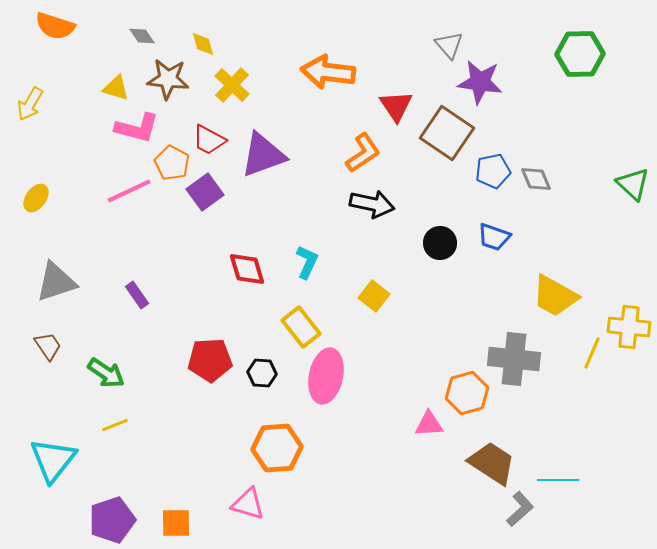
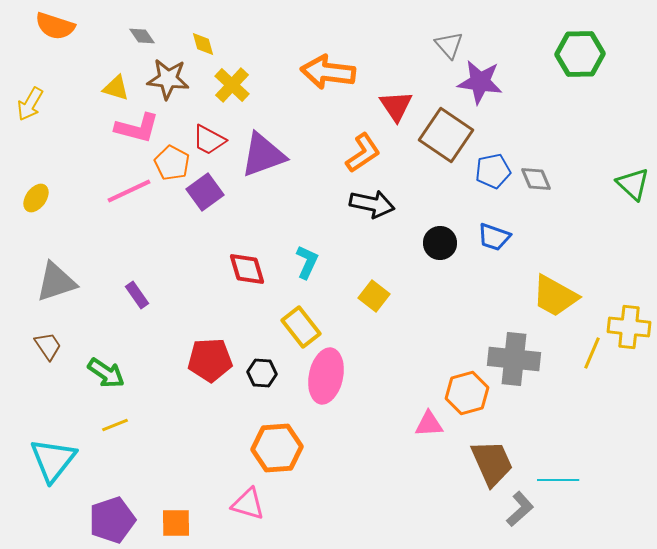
brown square at (447, 133): moved 1 px left, 2 px down
brown trapezoid at (492, 463): rotated 33 degrees clockwise
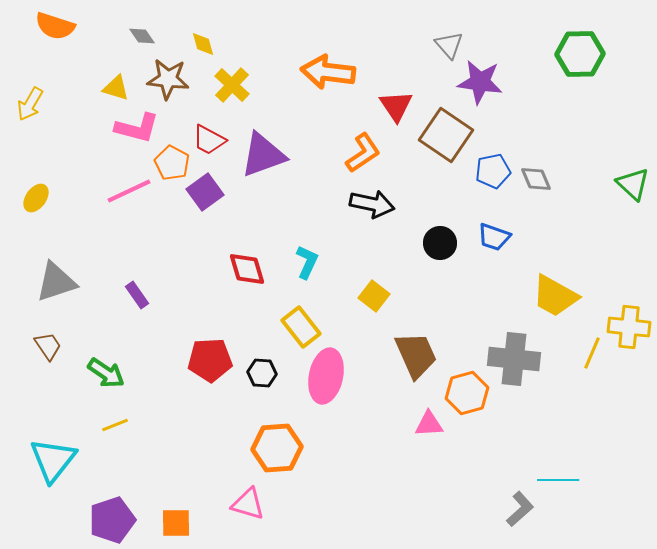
brown trapezoid at (492, 463): moved 76 px left, 108 px up
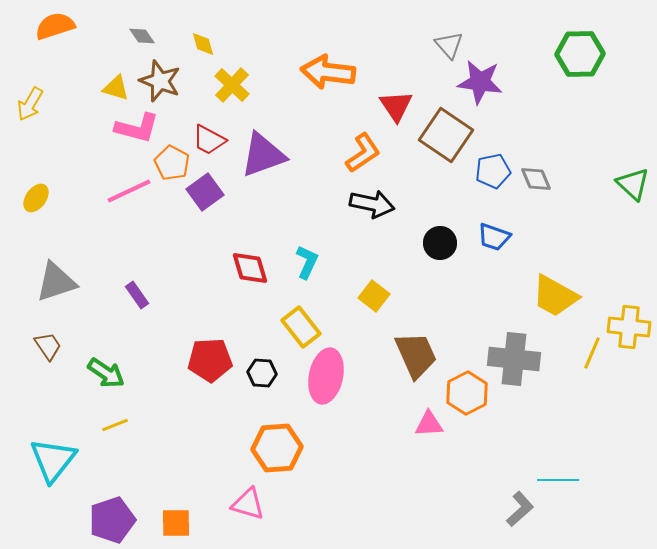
orange semicircle at (55, 26): rotated 144 degrees clockwise
brown star at (168, 79): moved 8 px left, 2 px down; rotated 15 degrees clockwise
red diamond at (247, 269): moved 3 px right, 1 px up
orange hexagon at (467, 393): rotated 12 degrees counterclockwise
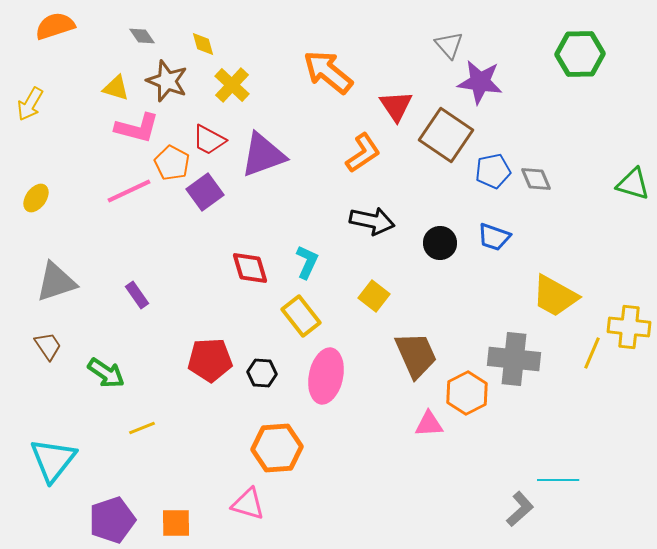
orange arrow at (328, 72): rotated 32 degrees clockwise
brown star at (160, 81): moved 7 px right
green triangle at (633, 184): rotated 27 degrees counterclockwise
black arrow at (372, 204): moved 17 px down
yellow rectangle at (301, 327): moved 11 px up
yellow line at (115, 425): moved 27 px right, 3 px down
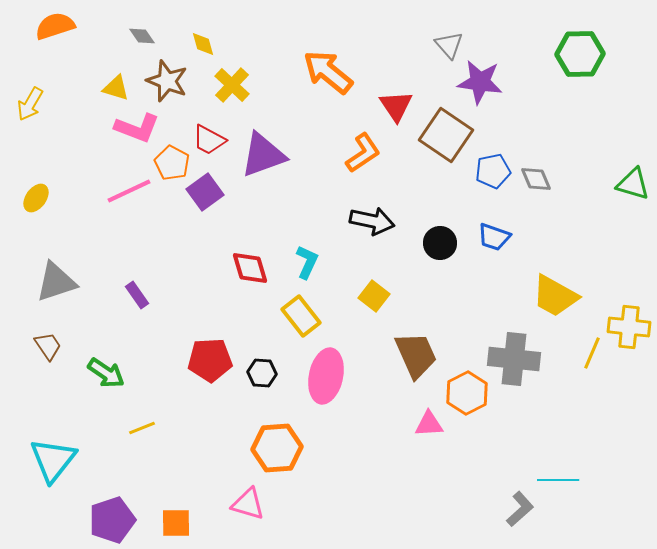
pink L-shape at (137, 128): rotated 6 degrees clockwise
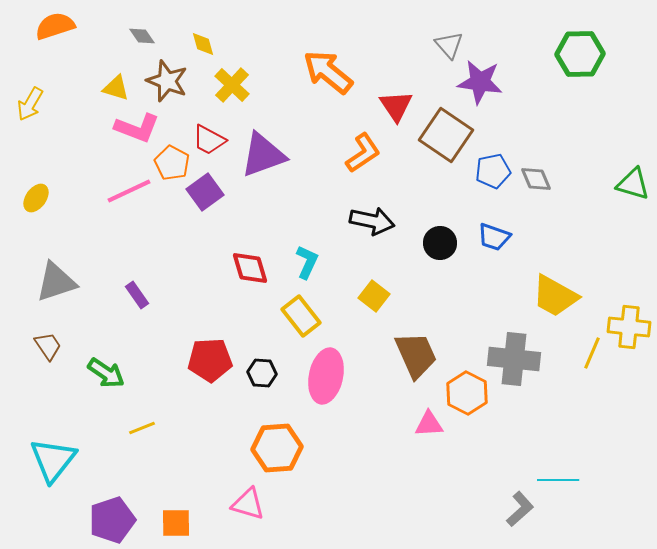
orange hexagon at (467, 393): rotated 6 degrees counterclockwise
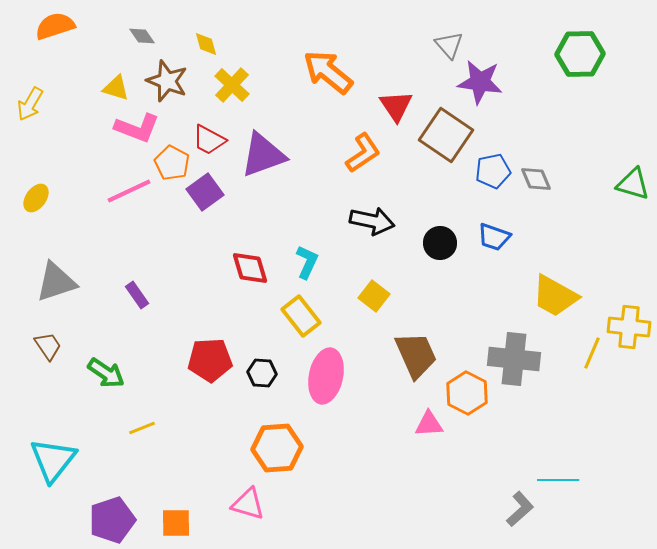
yellow diamond at (203, 44): moved 3 px right
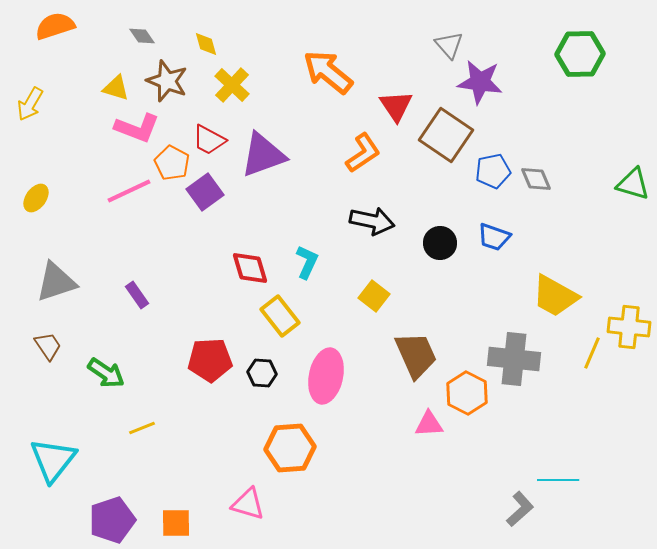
yellow rectangle at (301, 316): moved 21 px left
orange hexagon at (277, 448): moved 13 px right
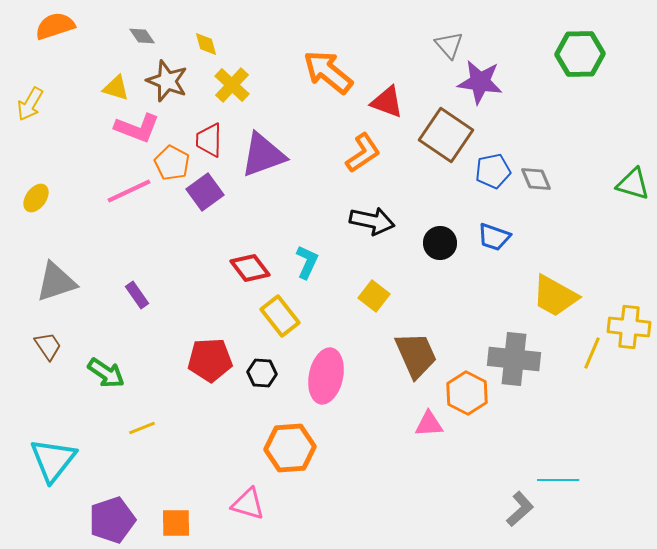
red triangle at (396, 106): moved 9 px left, 4 px up; rotated 36 degrees counterclockwise
red trapezoid at (209, 140): rotated 63 degrees clockwise
red diamond at (250, 268): rotated 21 degrees counterclockwise
